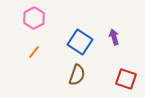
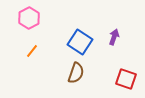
pink hexagon: moved 5 px left
purple arrow: rotated 35 degrees clockwise
orange line: moved 2 px left, 1 px up
brown semicircle: moved 1 px left, 2 px up
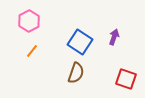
pink hexagon: moved 3 px down
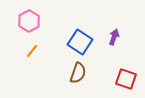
brown semicircle: moved 2 px right
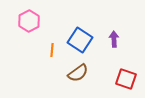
purple arrow: moved 2 px down; rotated 21 degrees counterclockwise
blue square: moved 2 px up
orange line: moved 20 px right, 1 px up; rotated 32 degrees counterclockwise
brown semicircle: rotated 35 degrees clockwise
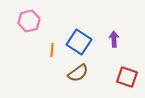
pink hexagon: rotated 15 degrees clockwise
blue square: moved 1 px left, 2 px down
red square: moved 1 px right, 2 px up
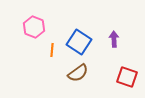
pink hexagon: moved 5 px right, 6 px down; rotated 25 degrees counterclockwise
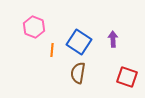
purple arrow: moved 1 px left
brown semicircle: rotated 135 degrees clockwise
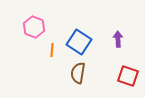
purple arrow: moved 5 px right
red square: moved 1 px right, 1 px up
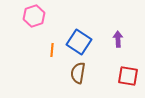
pink hexagon: moved 11 px up; rotated 20 degrees clockwise
red square: rotated 10 degrees counterclockwise
